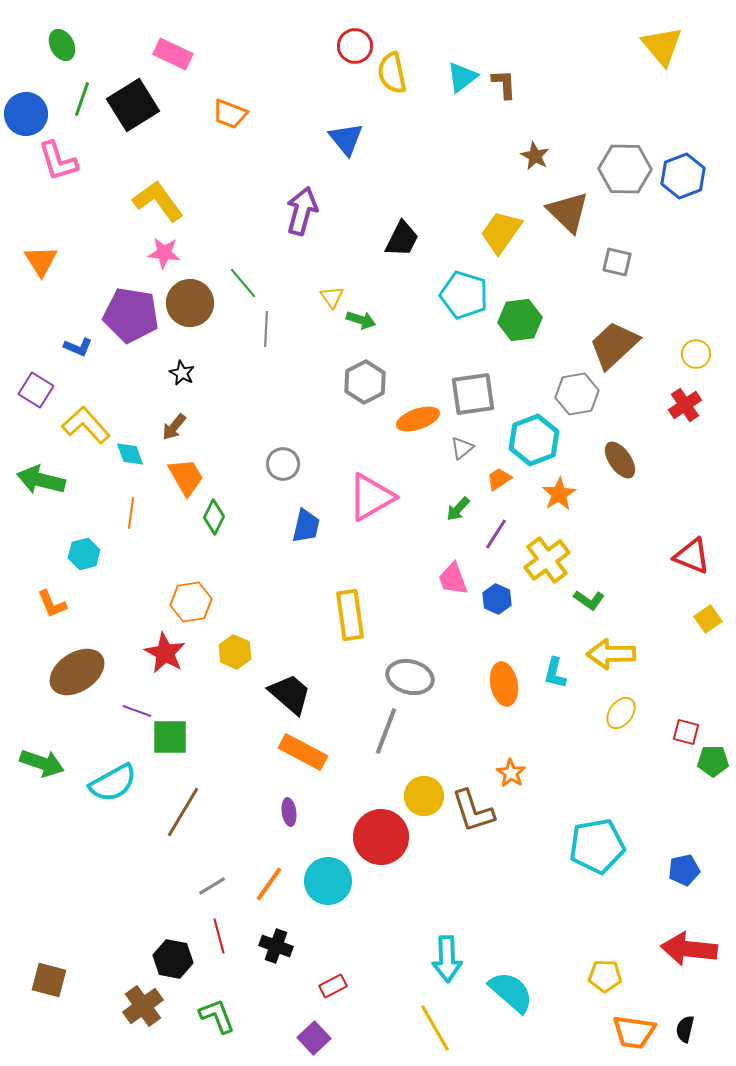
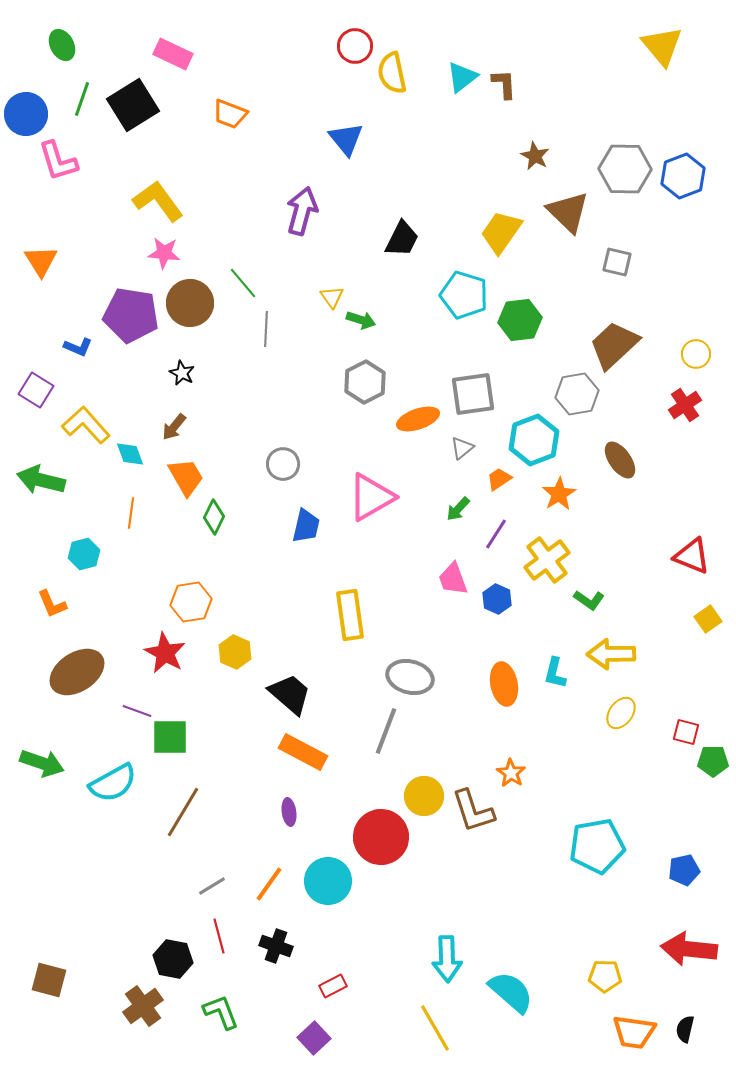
green L-shape at (217, 1016): moved 4 px right, 4 px up
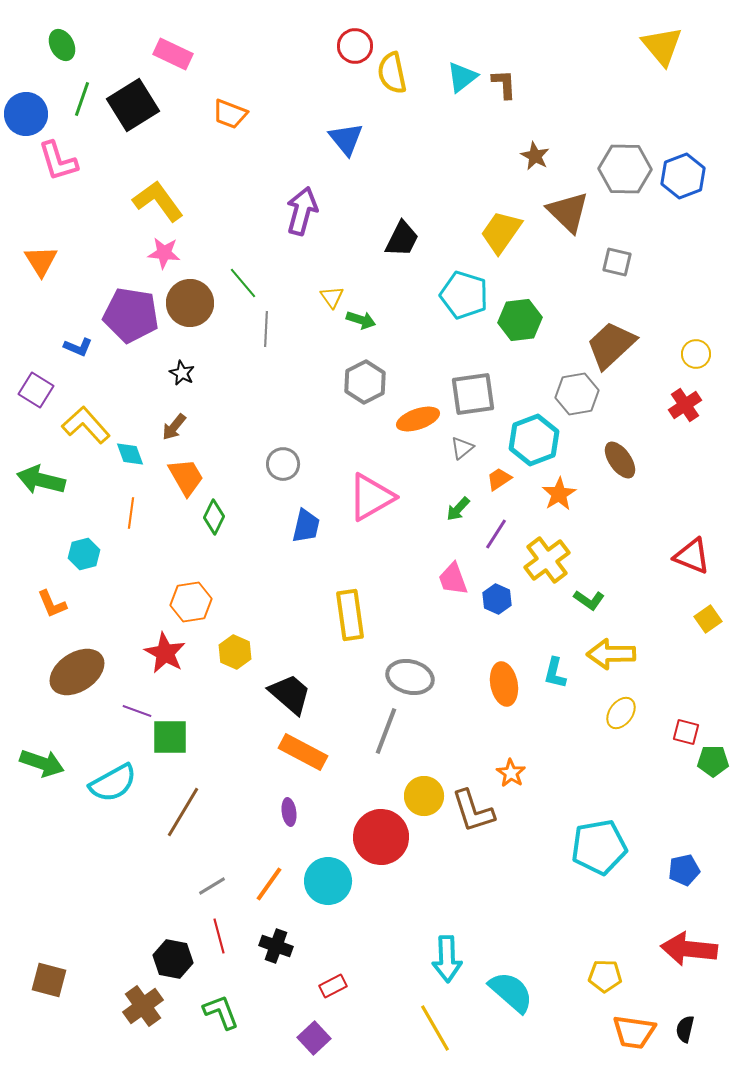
brown trapezoid at (614, 345): moved 3 px left
cyan pentagon at (597, 846): moved 2 px right, 1 px down
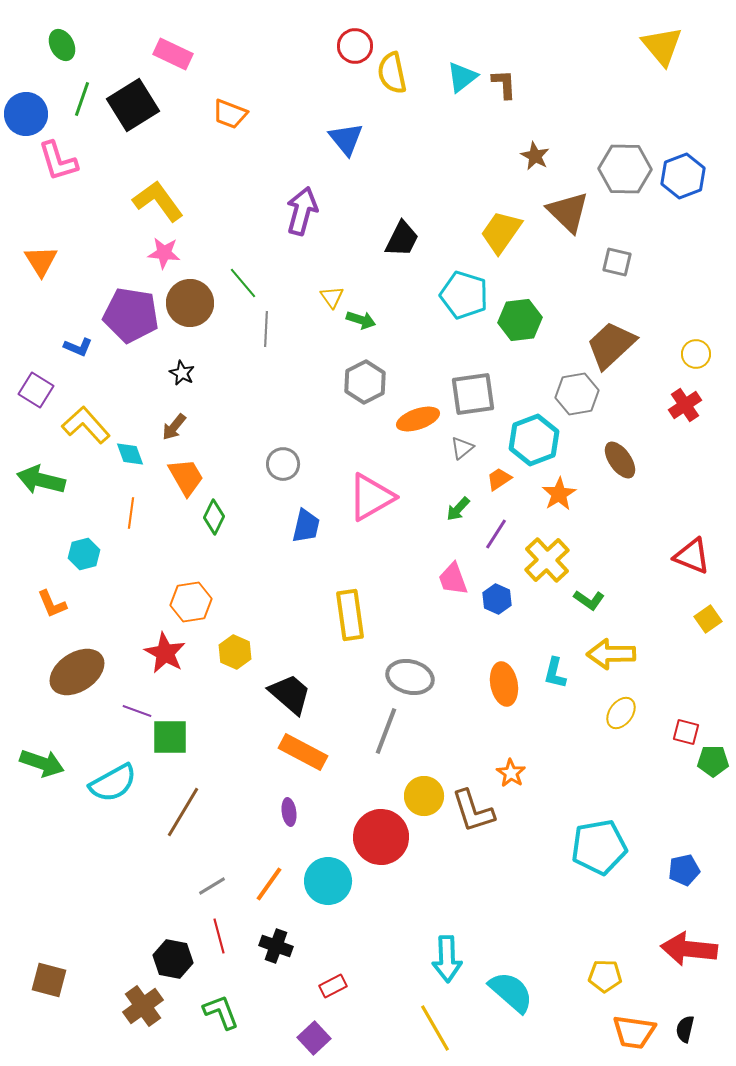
yellow cross at (547, 560): rotated 6 degrees counterclockwise
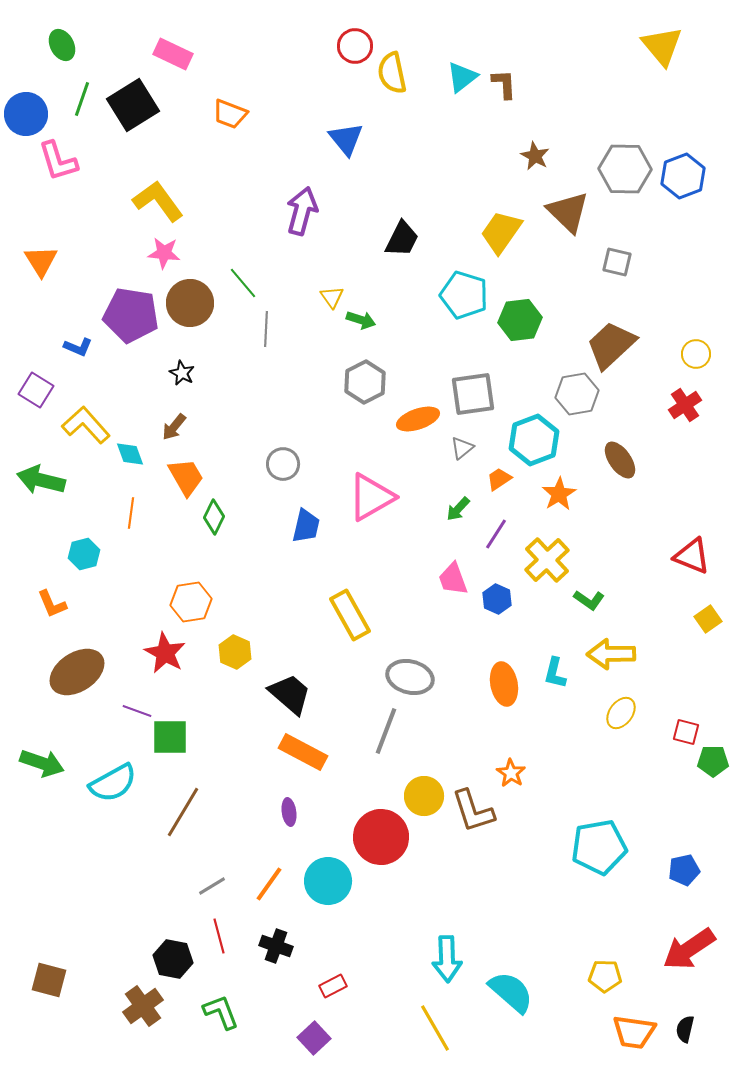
yellow rectangle at (350, 615): rotated 21 degrees counterclockwise
red arrow at (689, 949): rotated 40 degrees counterclockwise
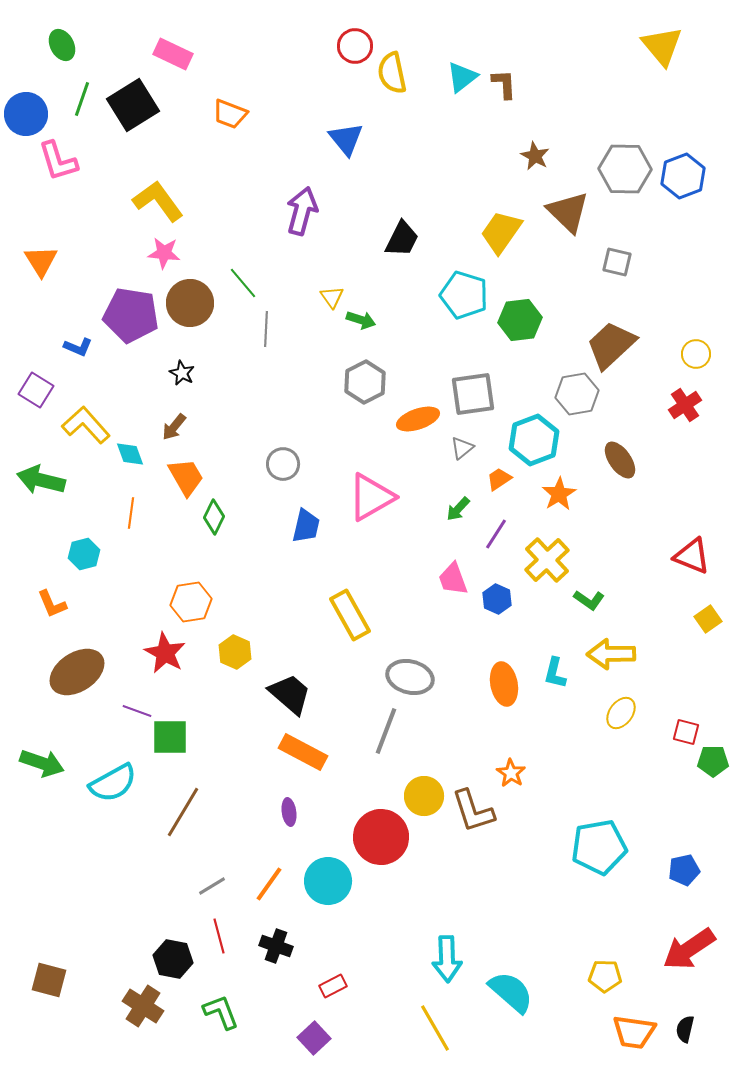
brown cross at (143, 1006): rotated 21 degrees counterclockwise
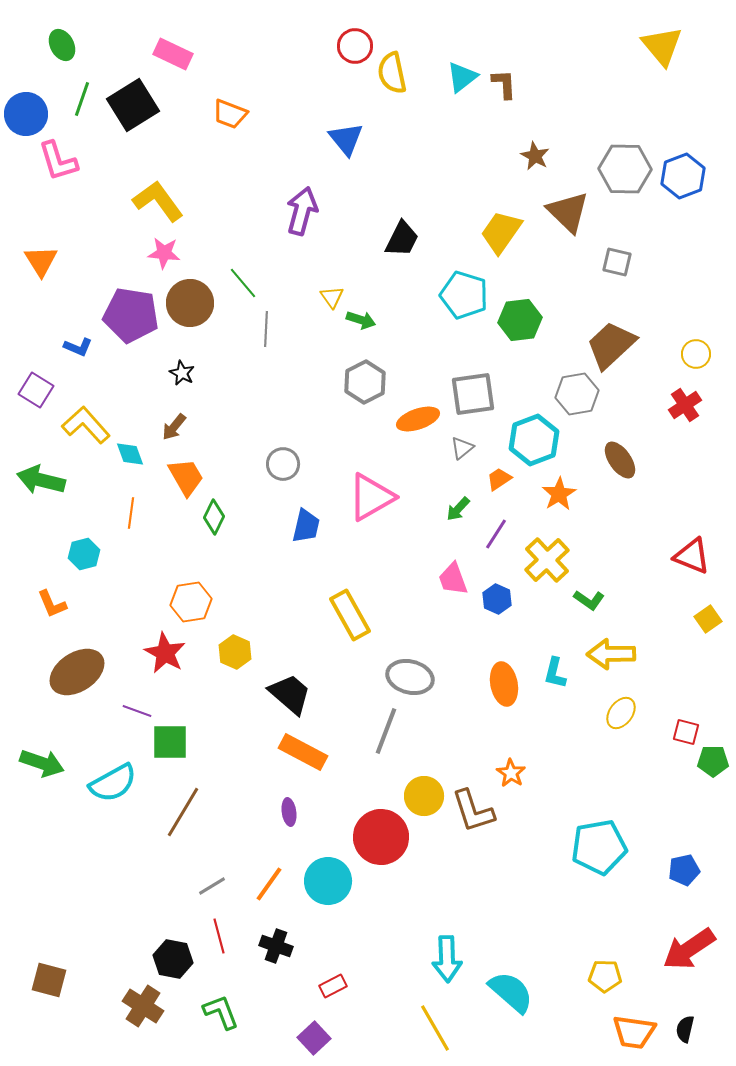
green square at (170, 737): moved 5 px down
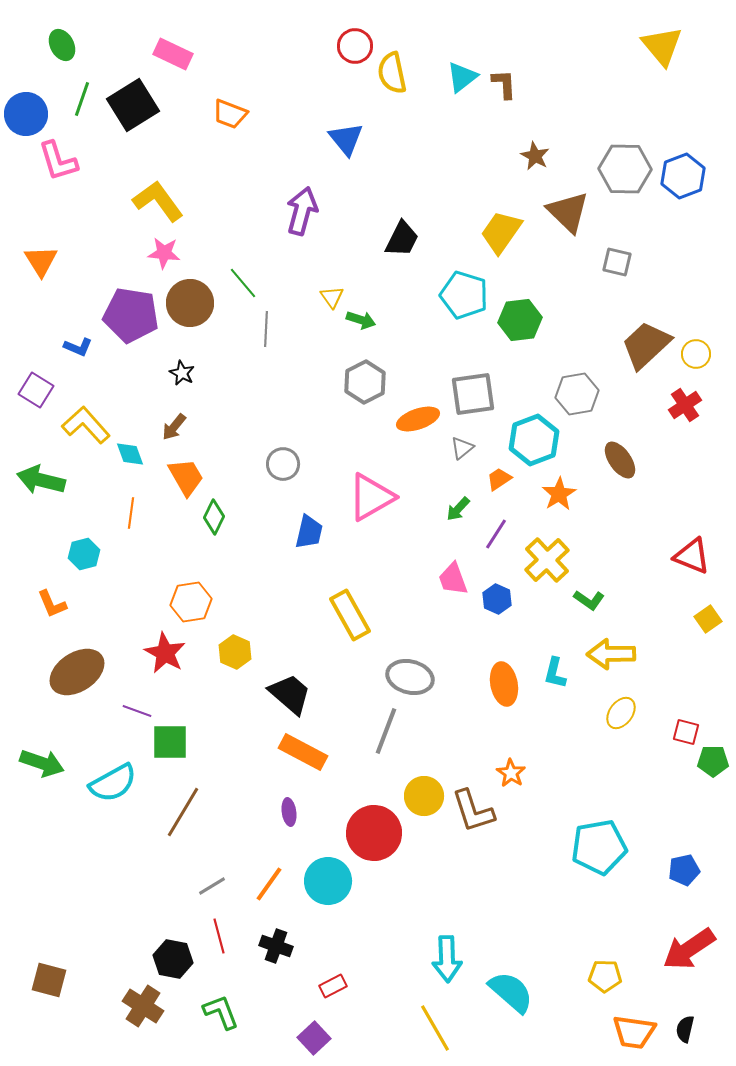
brown trapezoid at (611, 345): moved 35 px right
blue trapezoid at (306, 526): moved 3 px right, 6 px down
red circle at (381, 837): moved 7 px left, 4 px up
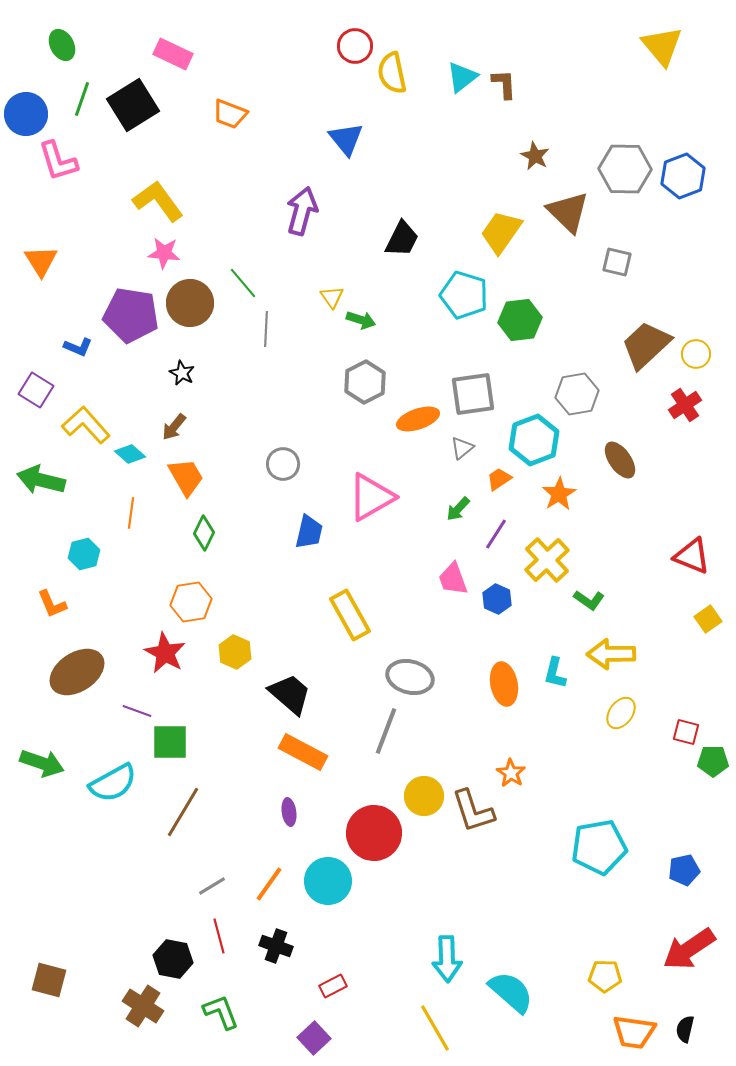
cyan diamond at (130, 454): rotated 28 degrees counterclockwise
green diamond at (214, 517): moved 10 px left, 16 px down
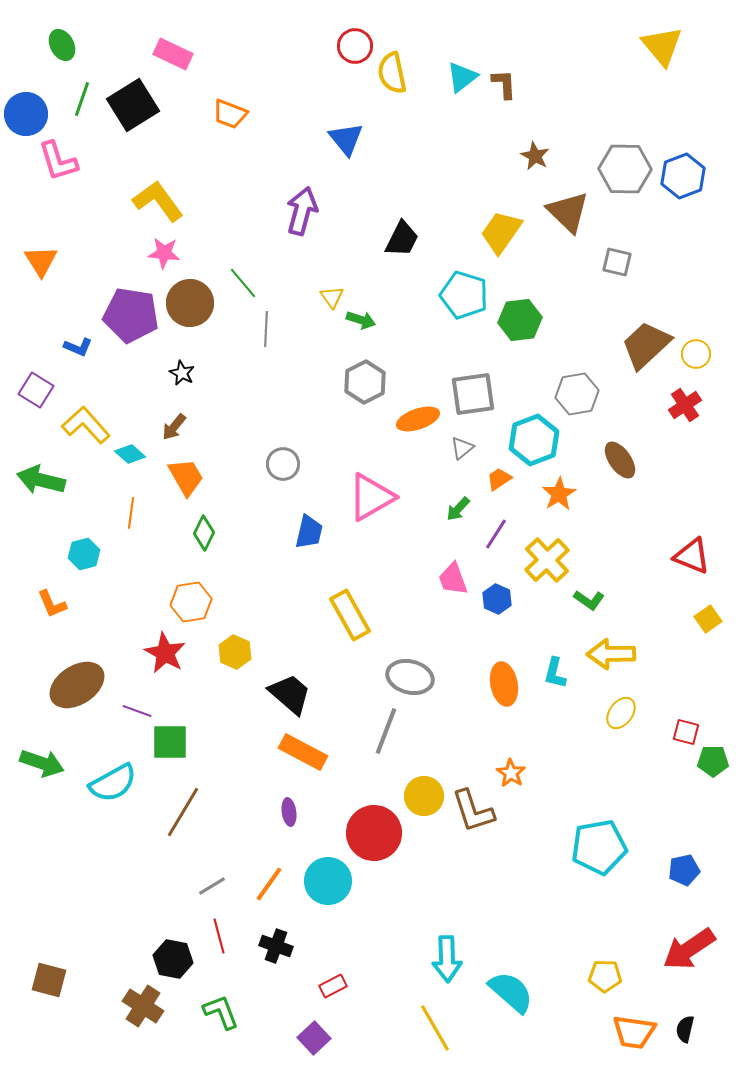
brown ellipse at (77, 672): moved 13 px down
